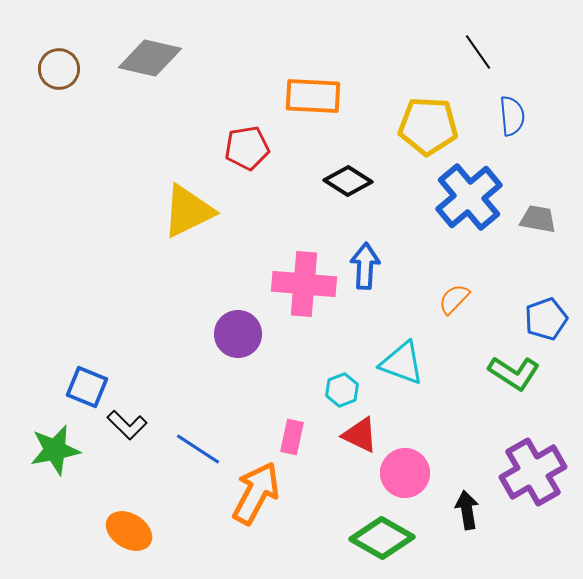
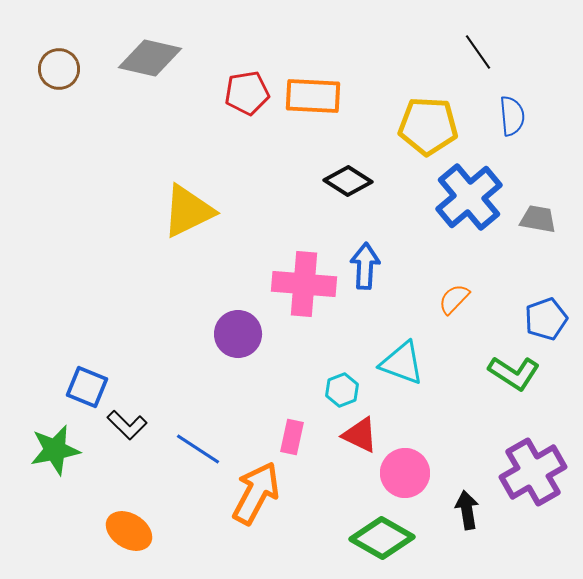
red pentagon: moved 55 px up
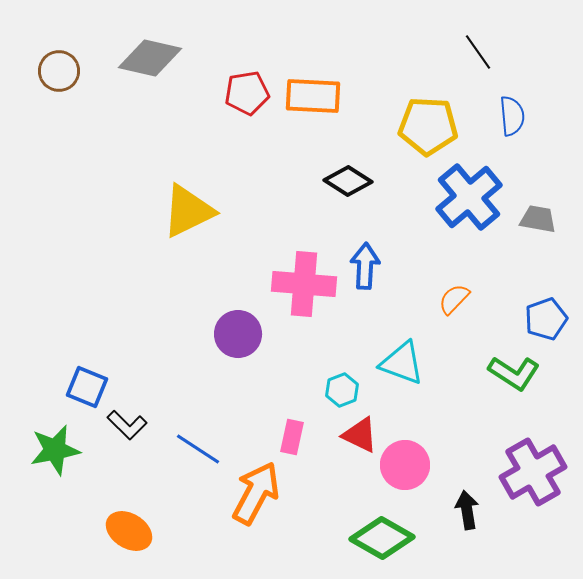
brown circle: moved 2 px down
pink circle: moved 8 px up
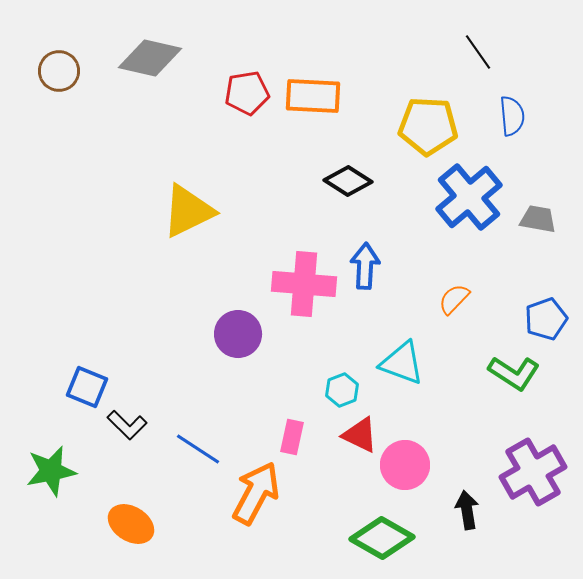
green star: moved 4 px left, 21 px down
orange ellipse: moved 2 px right, 7 px up
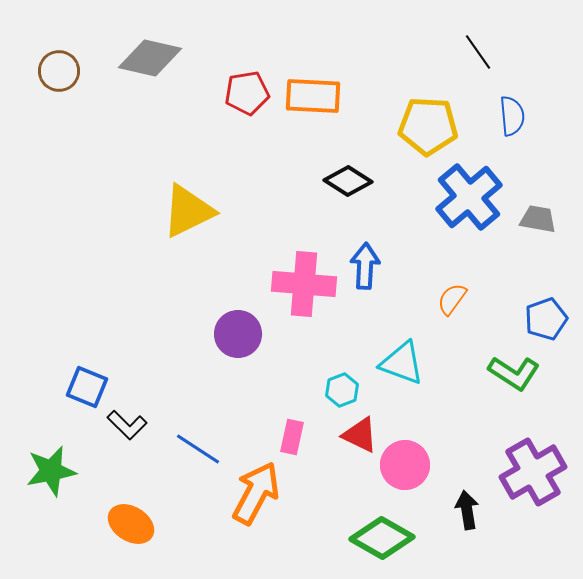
orange semicircle: moved 2 px left; rotated 8 degrees counterclockwise
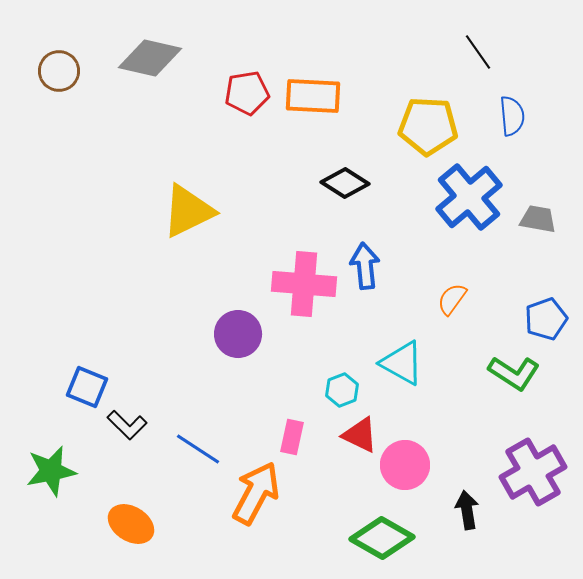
black diamond: moved 3 px left, 2 px down
blue arrow: rotated 9 degrees counterclockwise
cyan triangle: rotated 9 degrees clockwise
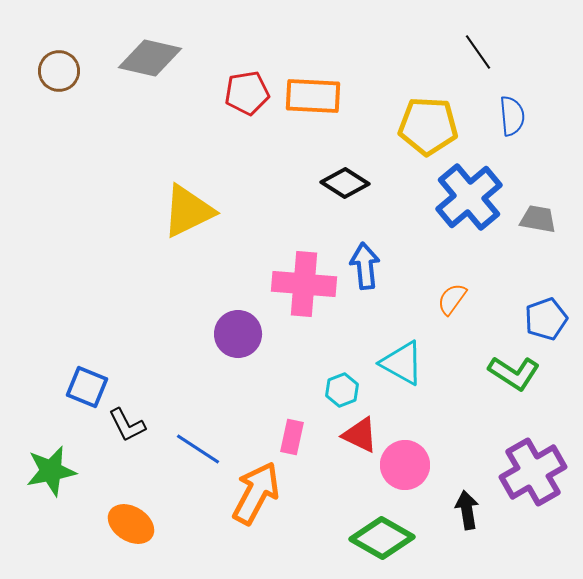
black L-shape: rotated 18 degrees clockwise
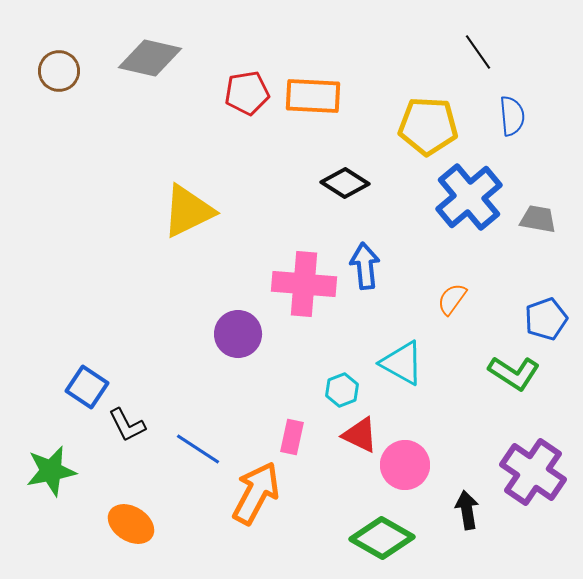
blue square: rotated 12 degrees clockwise
purple cross: rotated 26 degrees counterclockwise
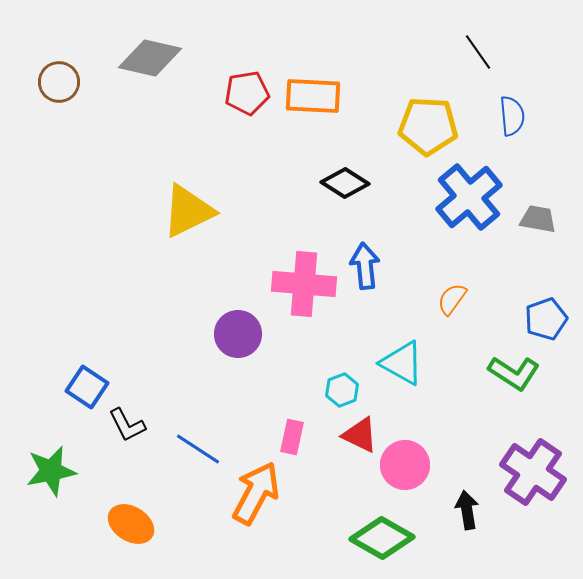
brown circle: moved 11 px down
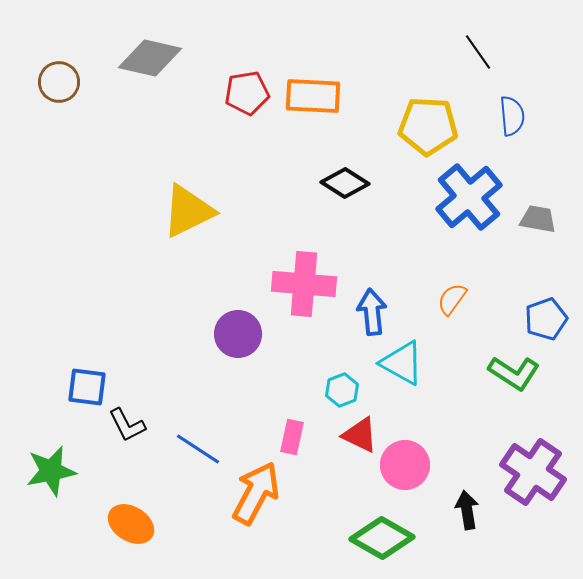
blue arrow: moved 7 px right, 46 px down
blue square: rotated 27 degrees counterclockwise
